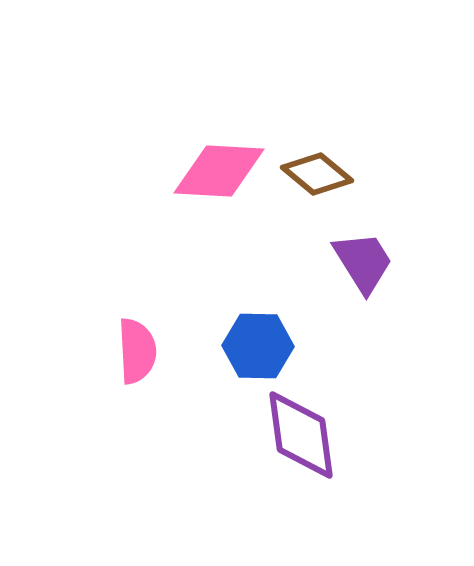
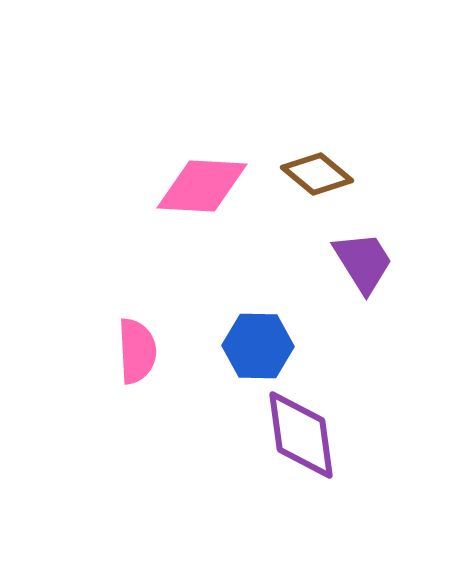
pink diamond: moved 17 px left, 15 px down
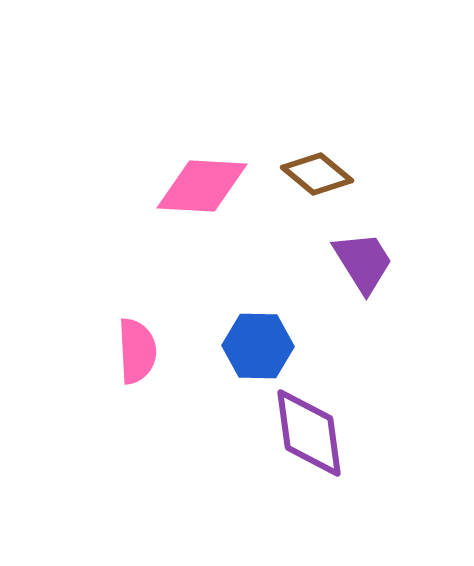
purple diamond: moved 8 px right, 2 px up
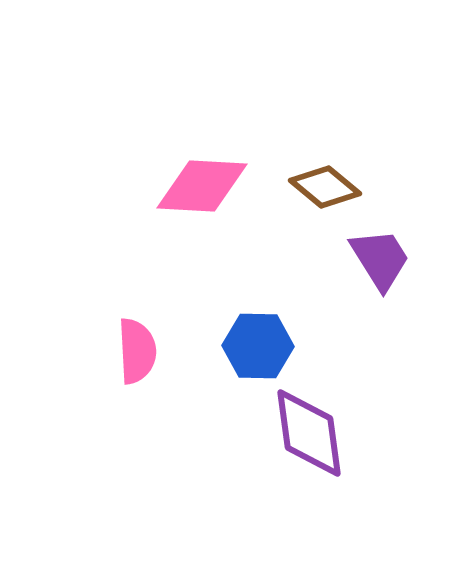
brown diamond: moved 8 px right, 13 px down
purple trapezoid: moved 17 px right, 3 px up
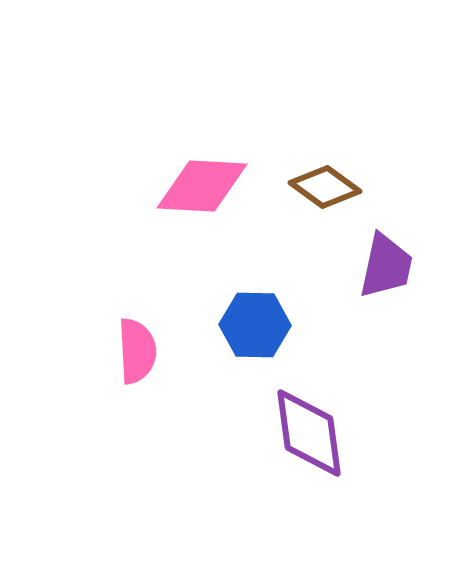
brown diamond: rotated 4 degrees counterclockwise
purple trapezoid: moved 6 px right, 7 px down; rotated 44 degrees clockwise
blue hexagon: moved 3 px left, 21 px up
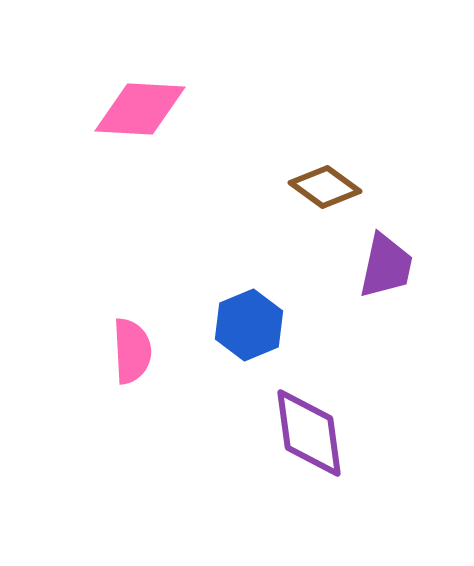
pink diamond: moved 62 px left, 77 px up
blue hexagon: moved 6 px left; rotated 24 degrees counterclockwise
pink semicircle: moved 5 px left
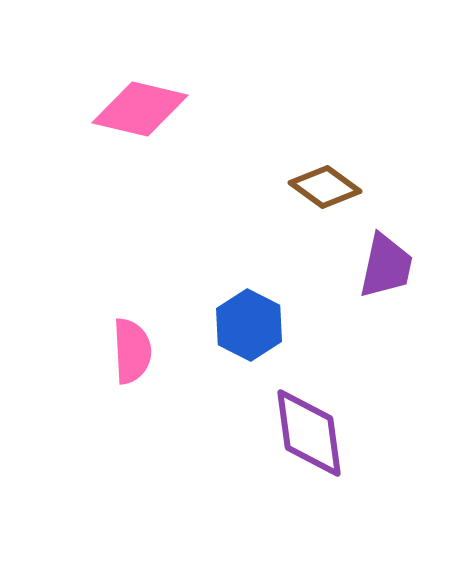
pink diamond: rotated 10 degrees clockwise
blue hexagon: rotated 10 degrees counterclockwise
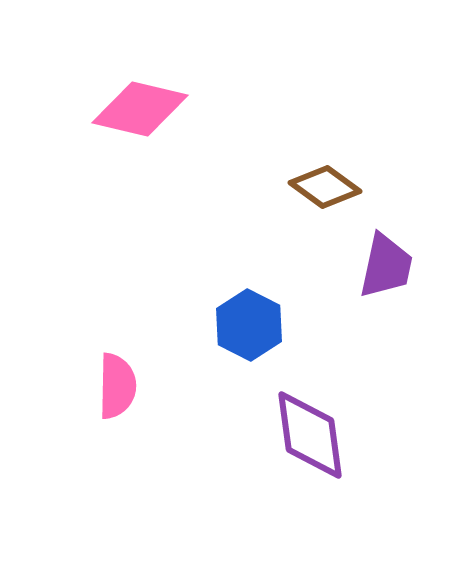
pink semicircle: moved 15 px left, 35 px down; rotated 4 degrees clockwise
purple diamond: moved 1 px right, 2 px down
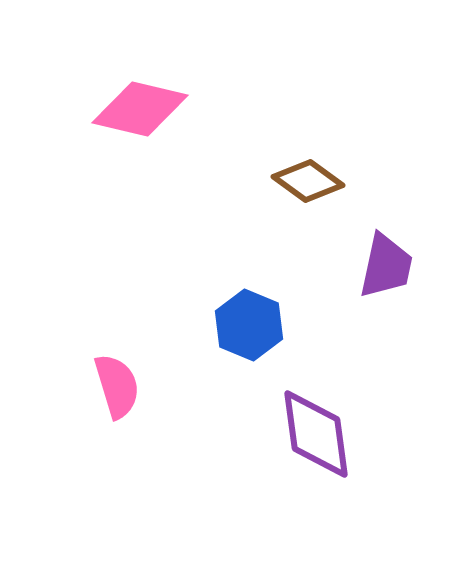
brown diamond: moved 17 px left, 6 px up
blue hexagon: rotated 4 degrees counterclockwise
pink semicircle: rotated 18 degrees counterclockwise
purple diamond: moved 6 px right, 1 px up
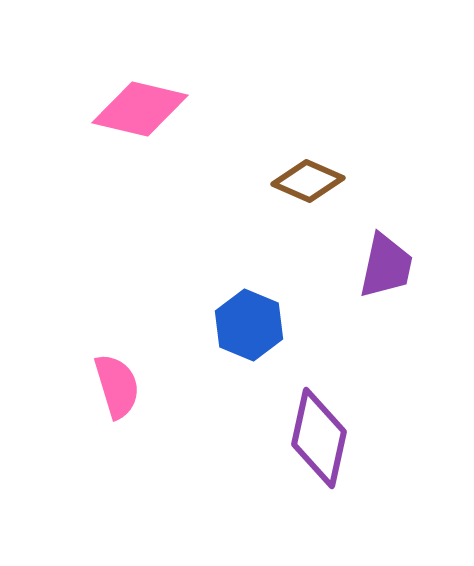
brown diamond: rotated 12 degrees counterclockwise
purple diamond: moved 3 px right, 4 px down; rotated 20 degrees clockwise
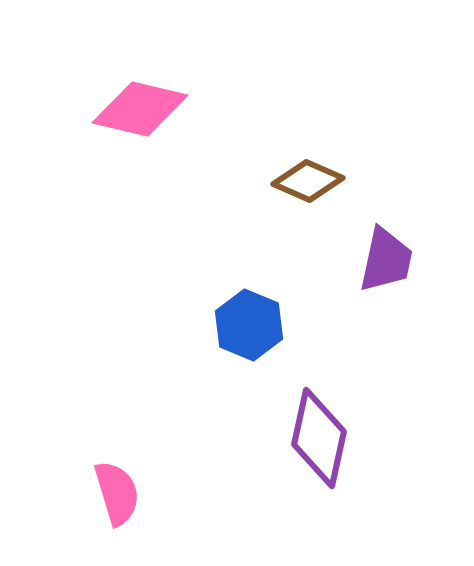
purple trapezoid: moved 6 px up
pink semicircle: moved 107 px down
